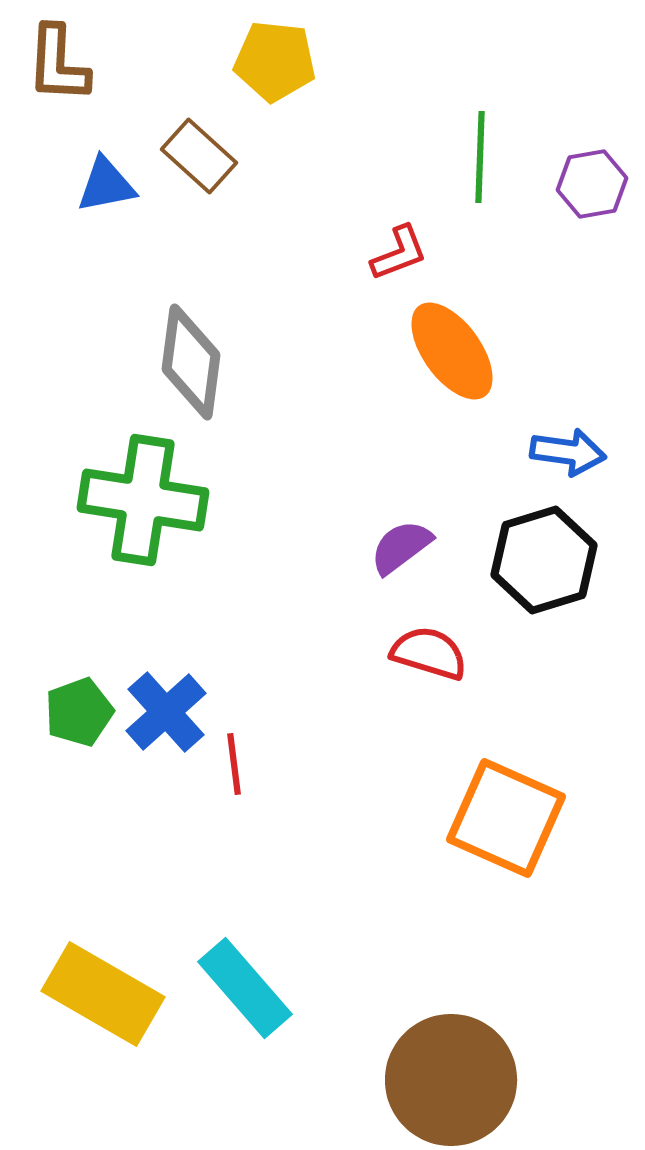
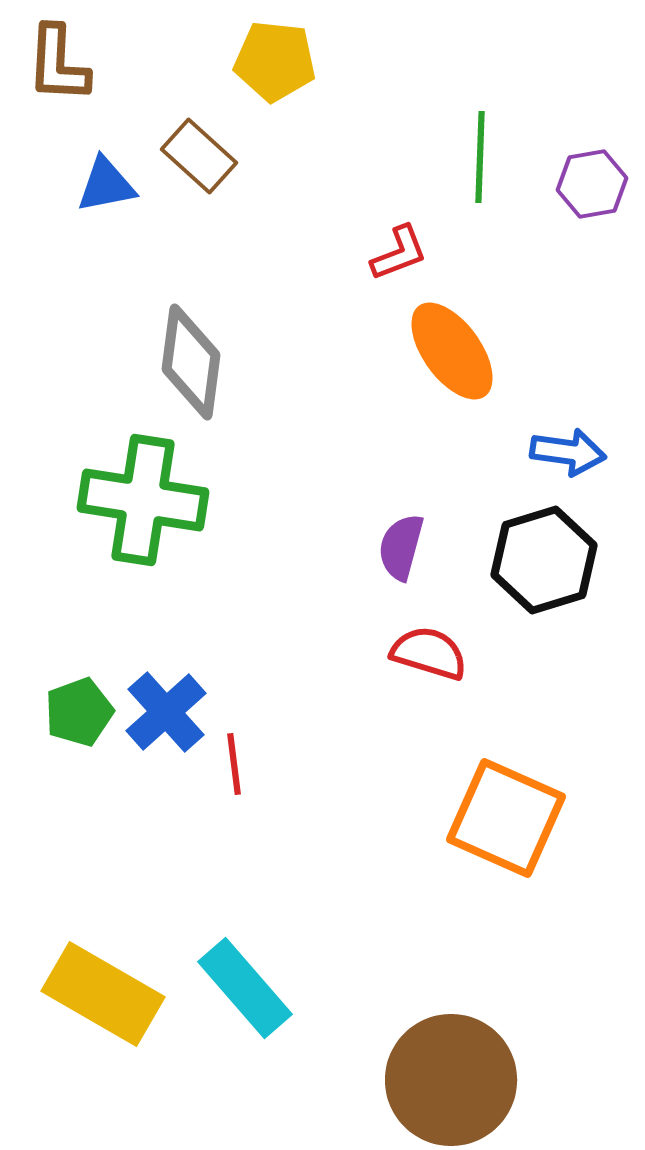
purple semicircle: rotated 38 degrees counterclockwise
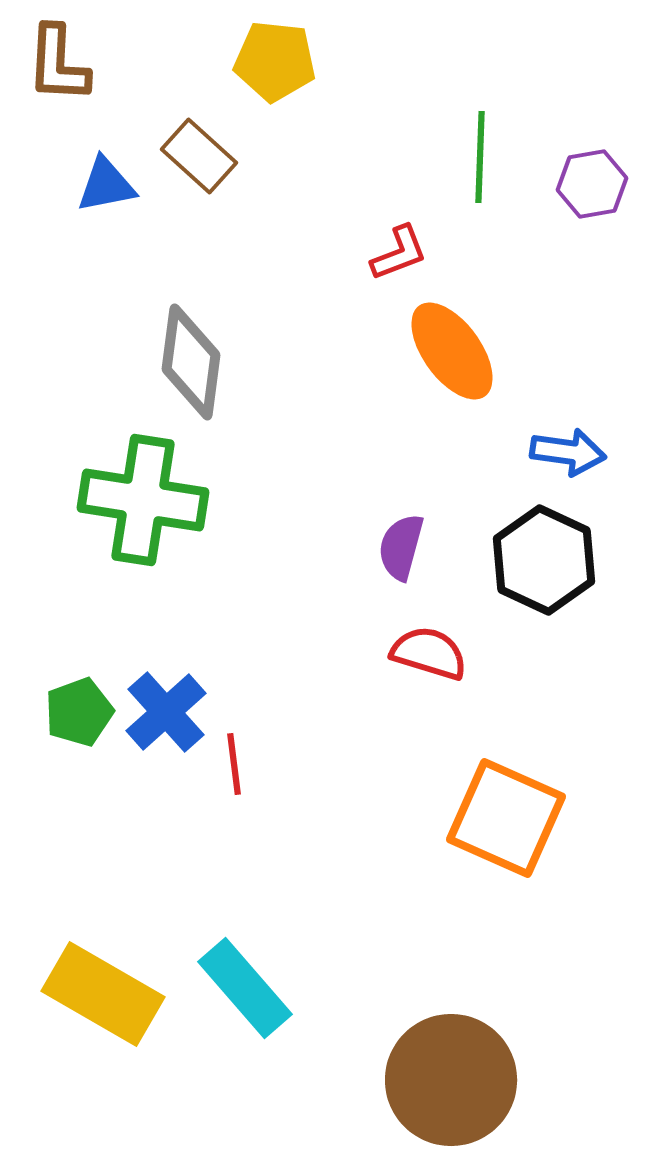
black hexagon: rotated 18 degrees counterclockwise
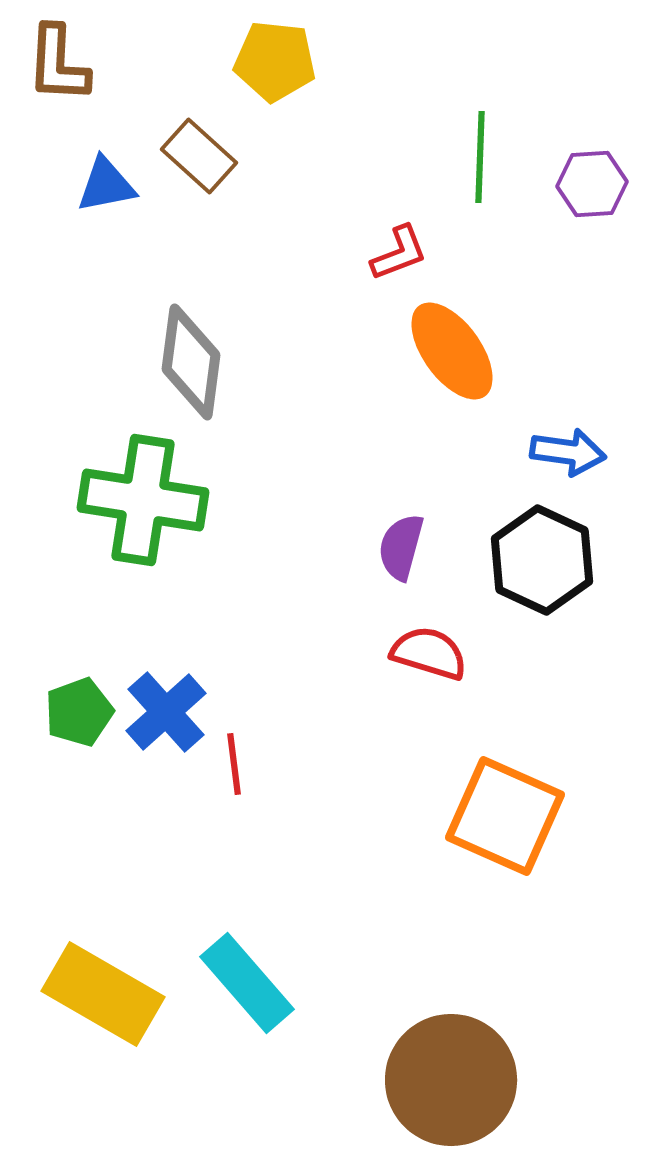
purple hexagon: rotated 6 degrees clockwise
black hexagon: moved 2 px left
orange square: moved 1 px left, 2 px up
cyan rectangle: moved 2 px right, 5 px up
